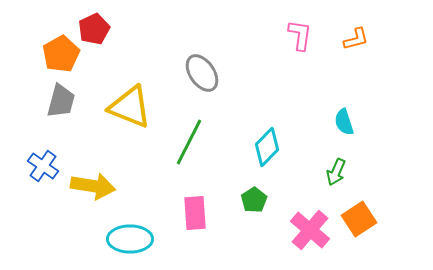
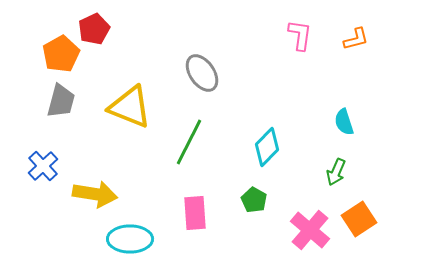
blue cross: rotated 12 degrees clockwise
yellow arrow: moved 2 px right, 8 px down
green pentagon: rotated 10 degrees counterclockwise
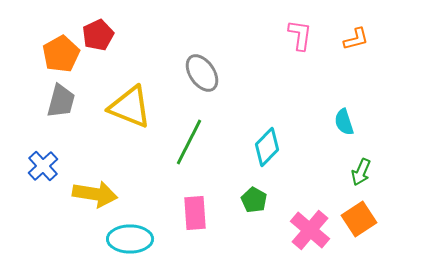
red pentagon: moved 4 px right, 6 px down
green arrow: moved 25 px right
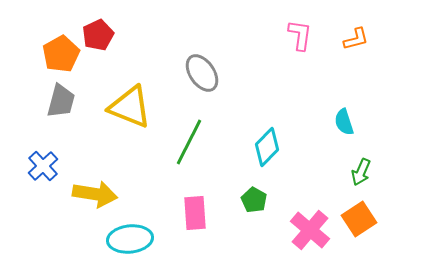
cyan ellipse: rotated 6 degrees counterclockwise
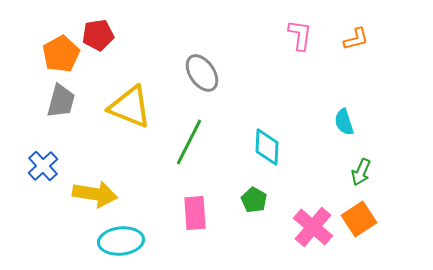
red pentagon: rotated 16 degrees clockwise
cyan diamond: rotated 42 degrees counterclockwise
pink cross: moved 3 px right, 3 px up
cyan ellipse: moved 9 px left, 2 px down
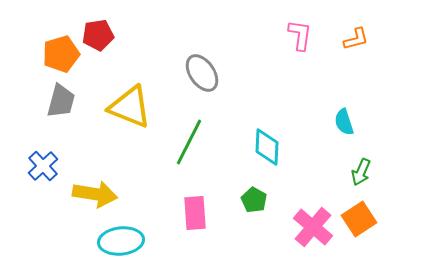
orange pentagon: rotated 12 degrees clockwise
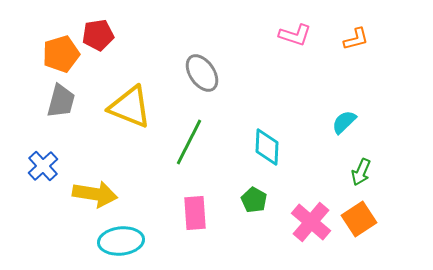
pink L-shape: moved 5 px left; rotated 100 degrees clockwise
cyan semicircle: rotated 64 degrees clockwise
pink cross: moved 2 px left, 5 px up
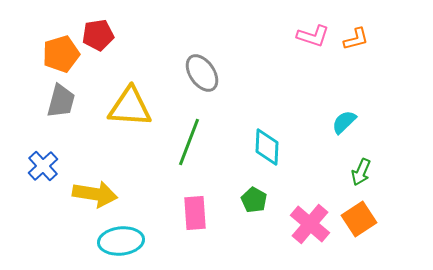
pink L-shape: moved 18 px right, 1 px down
yellow triangle: rotated 18 degrees counterclockwise
green line: rotated 6 degrees counterclockwise
pink cross: moved 1 px left, 2 px down
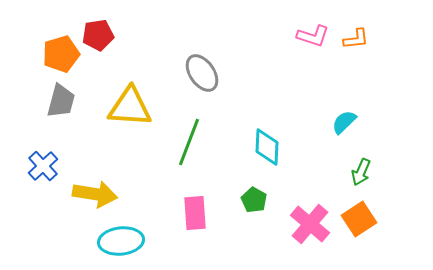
orange L-shape: rotated 8 degrees clockwise
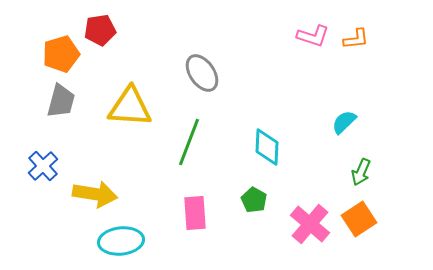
red pentagon: moved 2 px right, 5 px up
